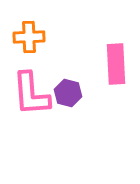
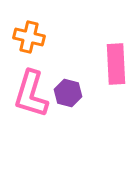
orange cross: rotated 16 degrees clockwise
pink L-shape: rotated 21 degrees clockwise
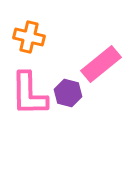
pink rectangle: moved 15 px left; rotated 54 degrees clockwise
pink L-shape: moved 2 px left; rotated 18 degrees counterclockwise
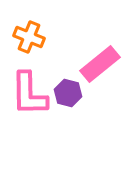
orange cross: rotated 8 degrees clockwise
pink rectangle: moved 1 px left
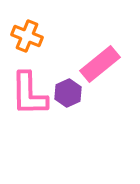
orange cross: moved 2 px left, 1 px up
purple hexagon: rotated 20 degrees clockwise
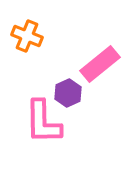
pink L-shape: moved 14 px right, 28 px down
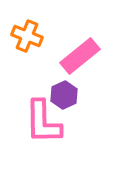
pink rectangle: moved 20 px left, 8 px up
purple hexagon: moved 4 px left, 2 px down
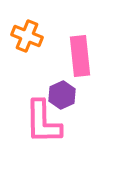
pink rectangle: rotated 57 degrees counterclockwise
purple hexagon: moved 2 px left
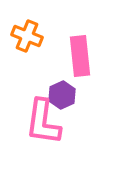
pink L-shape: rotated 9 degrees clockwise
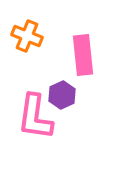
pink rectangle: moved 3 px right, 1 px up
pink L-shape: moved 8 px left, 5 px up
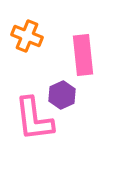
pink L-shape: moved 1 px left, 2 px down; rotated 15 degrees counterclockwise
